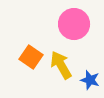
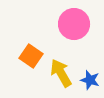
orange square: moved 1 px up
yellow arrow: moved 8 px down
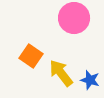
pink circle: moved 6 px up
yellow arrow: rotated 8 degrees counterclockwise
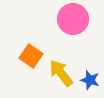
pink circle: moved 1 px left, 1 px down
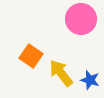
pink circle: moved 8 px right
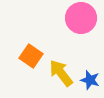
pink circle: moved 1 px up
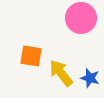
orange square: rotated 25 degrees counterclockwise
blue star: moved 2 px up
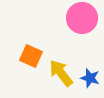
pink circle: moved 1 px right
orange square: rotated 15 degrees clockwise
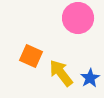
pink circle: moved 4 px left
blue star: rotated 24 degrees clockwise
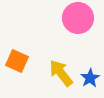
orange square: moved 14 px left, 5 px down
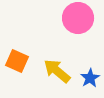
yellow arrow: moved 4 px left, 2 px up; rotated 12 degrees counterclockwise
